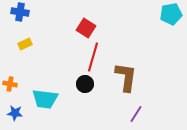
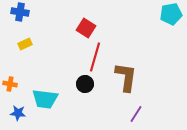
red line: moved 2 px right
blue star: moved 3 px right
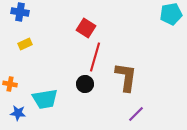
cyan trapezoid: rotated 16 degrees counterclockwise
purple line: rotated 12 degrees clockwise
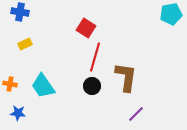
black circle: moved 7 px right, 2 px down
cyan trapezoid: moved 2 px left, 13 px up; rotated 64 degrees clockwise
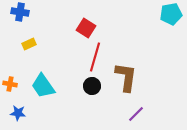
yellow rectangle: moved 4 px right
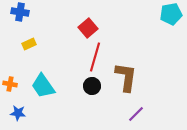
red square: moved 2 px right; rotated 18 degrees clockwise
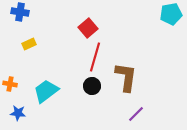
cyan trapezoid: moved 3 px right, 5 px down; rotated 88 degrees clockwise
